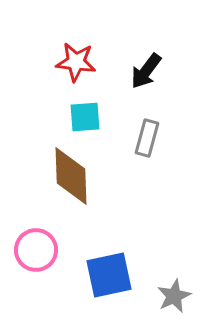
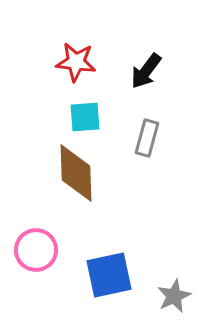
brown diamond: moved 5 px right, 3 px up
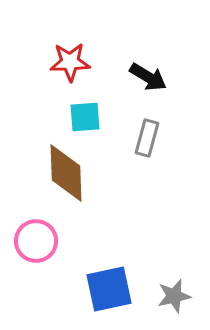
red star: moved 6 px left; rotated 9 degrees counterclockwise
black arrow: moved 2 px right, 6 px down; rotated 96 degrees counterclockwise
brown diamond: moved 10 px left
pink circle: moved 9 px up
blue square: moved 14 px down
gray star: rotated 12 degrees clockwise
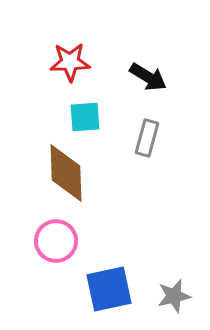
pink circle: moved 20 px right
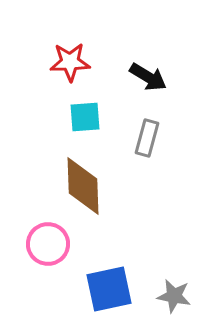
brown diamond: moved 17 px right, 13 px down
pink circle: moved 8 px left, 3 px down
gray star: rotated 24 degrees clockwise
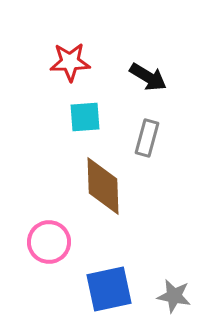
brown diamond: moved 20 px right
pink circle: moved 1 px right, 2 px up
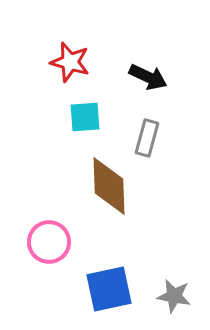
red star: rotated 18 degrees clockwise
black arrow: rotated 6 degrees counterclockwise
brown diamond: moved 6 px right
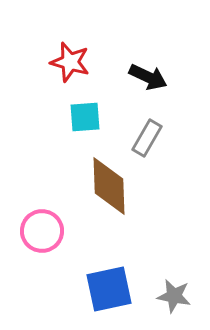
gray rectangle: rotated 15 degrees clockwise
pink circle: moved 7 px left, 11 px up
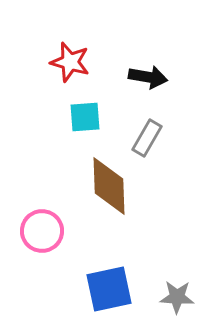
black arrow: rotated 15 degrees counterclockwise
gray star: moved 3 px right, 1 px down; rotated 8 degrees counterclockwise
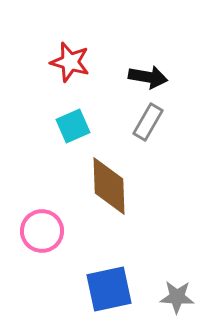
cyan square: moved 12 px left, 9 px down; rotated 20 degrees counterclockwise
gray rectangle: moved 1 px right, 16 px up
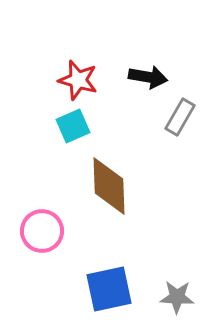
red star: moved 8 px right, 18 px down
gray rectangle: moved 32 px right, 5 px up
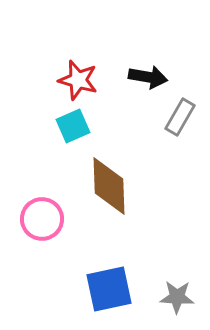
pink circle: moved 12 px up
